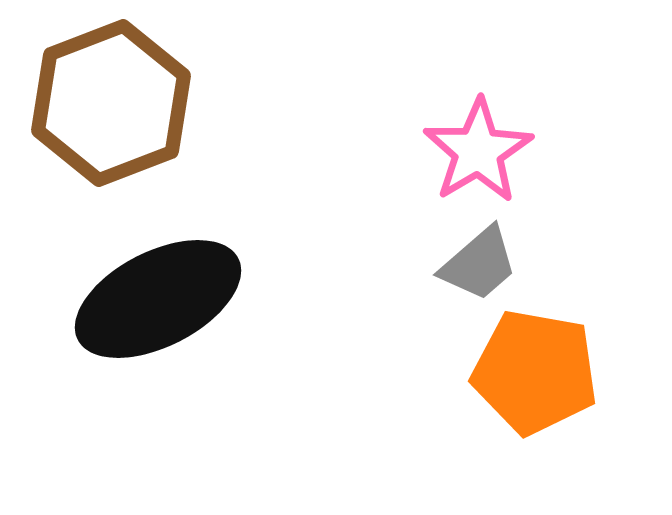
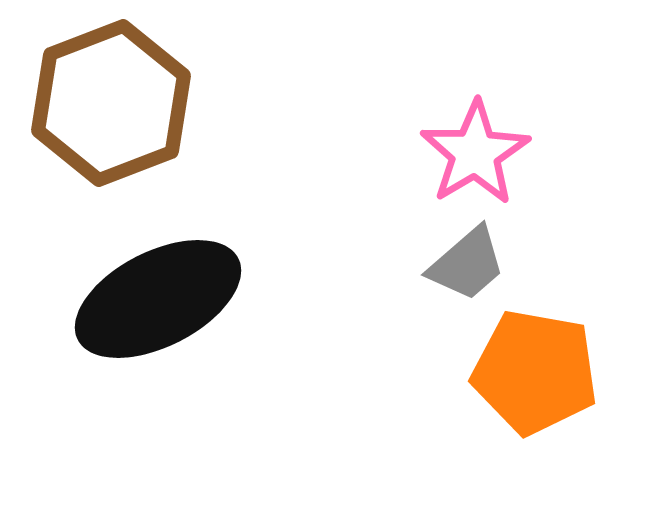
pink star: moved 3 px left, 2 px down
gray trapezoid: moved 12 px left
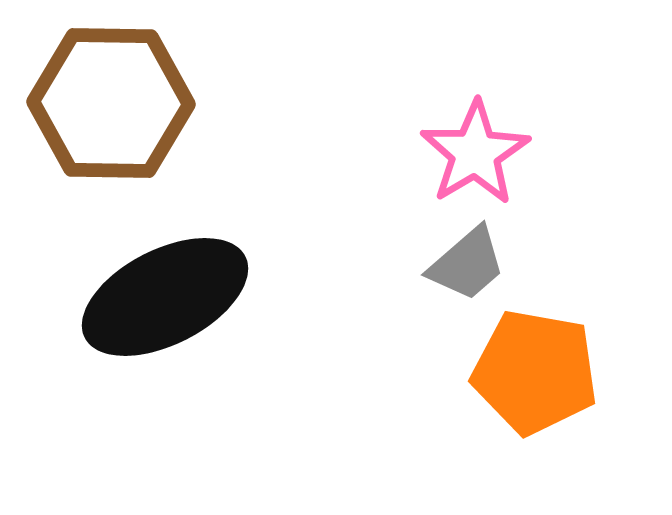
brown hexagon: rotated 22 degrees clockwise
black ellipse: moved 7 px right, 2 px up
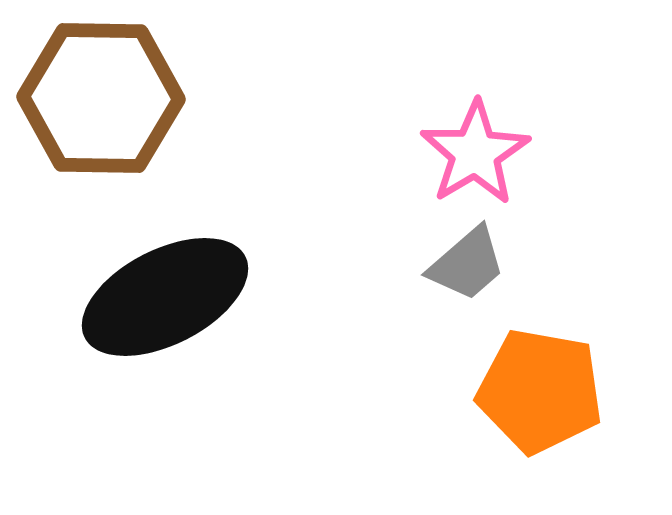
brown hexagon: moved 10 px left, 5 px up
orange pentagon: moved 5 px right, 19 px down
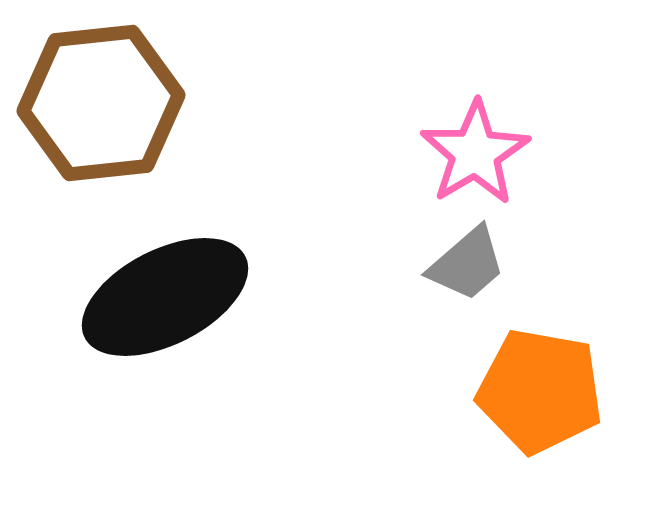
brown hexagon: moved 5 px down; rotated 7 degrees counterclockwise
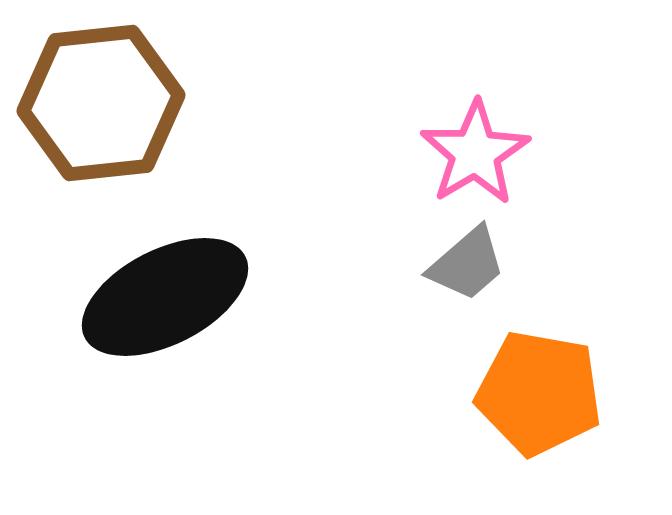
orange pentagon: moved 1 px left, 2 px down
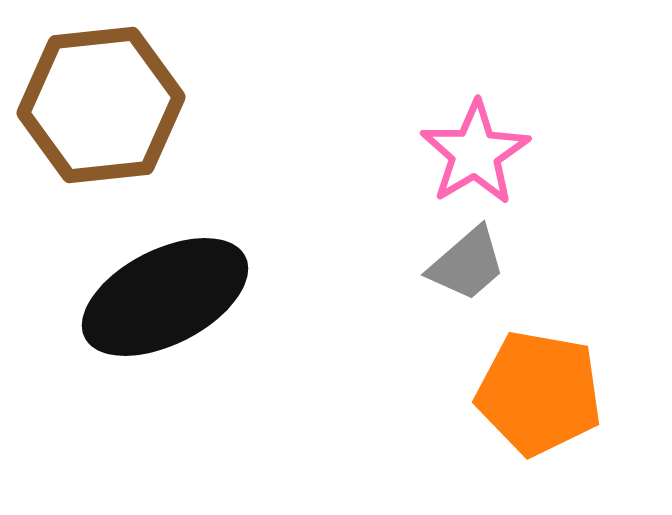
brown hexagon: moved 2 px down
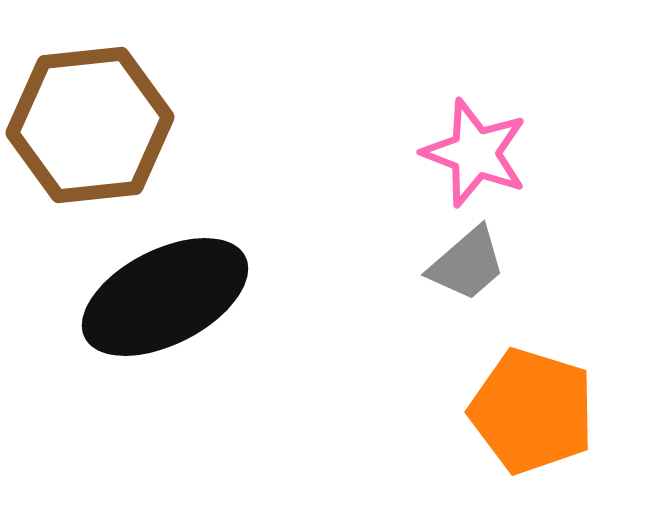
brown hexagon: moved 11 px left, 20 px down
pink star: rotated 20 degrees counterclockwise
orange pentagon: moved 7 px left, 18 px down; rotated 7 degrees clockwise
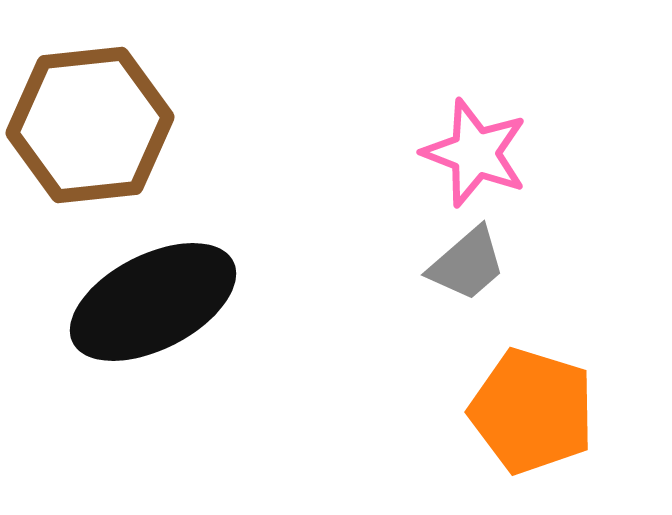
black ellipse: moved 12 px left, 5 px down
